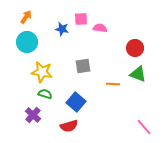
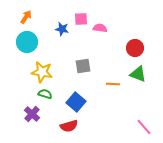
purple cross: moved 1 px left, 1 px up
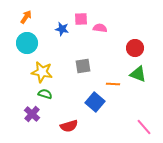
cyan circle: moved 1 px down
blue square: moved 19 px right
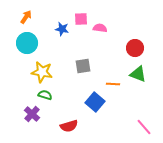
green semicircle: moved 1 px down
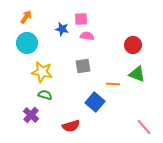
pink semicircle: moved 13 px left, 8 px down
red circle: moved 2 px left, 3 px up
green triangle: moved 1 px left
purple cross: moved 1 px left, 1 px down
red semicircle: moved 2 px right
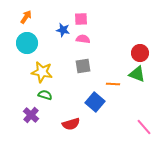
blue star: moved 1 px right, 1 px down
pink semicircle: moved 4 px left, 3 px down
red circle: moved 7 px right, 8 px down
red semicircle: moved 2 px up
